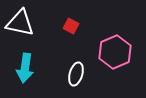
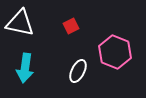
red square: rotated 35 degrees clockwise
pink hexagon: rotated 16 degrees counterclockwise
white ellipse: moved 2 px right, 3 px up; rotated 10 degrees clockwise
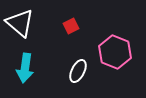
white triangle: rotated 28 degrees clockwise
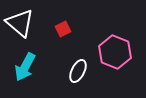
red square: moved 8 px left, 3 px down
cyan arrow: moved 1 px up; rotated 20 degrees clockwise
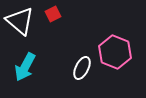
white triangle: moved 2 px up
red square: moved 10 px left, 15 px up
white ellipse: moved 4 px right, 3 px up
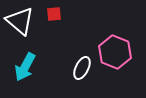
red square: moved 1 px right; rotated 21 degrees clockwise
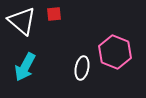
white triangle: moved 2 px right
white ellipse: rotated 15 degrees counterclockwise
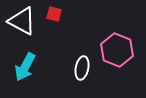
red square: rotated 21 degrees clockwise
white triangle: rotated 12 degrees counterclockwise
pink hexagon: moved 2 px right, 2 px up
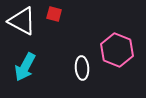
white ellipse: rotated 15 degrees counterclockwise
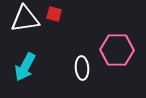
white triangle: moved 3 px right, 2 px up; rotated 36 degrees counterclockwise
pink hexagon: rotated 20 degrees counterclockwise
